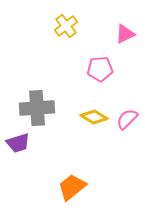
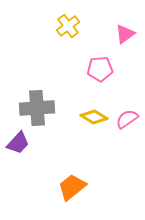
yellow cross: moved 2 px right
pink triangle: rotated 10 degrees counterclockwise
pink semicircle: rotated 10 degrees clockwise
purple trapezoid: rotated 30 degrees counterclockwise
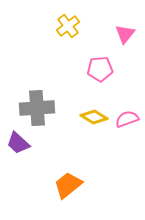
pink triangle: rotated 15 degrees counterclockwise
pink semicircle: rotated 15 degrees clockwise
purple trapezoid: rotated 90 degrees clockwise
orange trapezoid: moved 4 px left, 2 px up
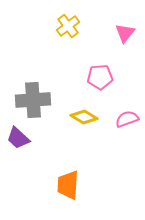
pink triangle: moved 1 px up
pink pentagon: moved 8 px down
gray cross: moved 4 px left, 8 px up
yellow diamond: moved 10 px left
purple trapezoid: moved 5 px up
orange trapezoid: rotated 48 degrees counterclockwise
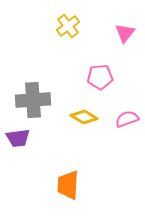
purple trapezoid: rotated 50 degrees counterclockwise
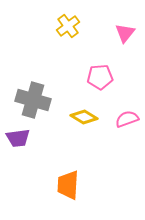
gray cross: rotated 20 degrees clockwise
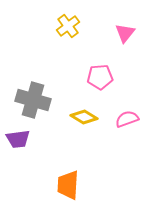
purple trapezoid: moved 1 px down
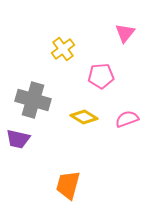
yellow cross: moved 5 px left, 23 px down
pink pentagon: moved 1 px right, 1 px up
purple trapezoid: rotated 20 degrees clockwise
orange trapezoid: rotated 12 degrees clockwise
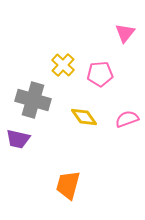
yellow cross: moved 16 px down; rotated 10 degrees counterclockwise
pink pentagon: moved 1 px left, 2 px up
yellow diamond: rotated 24 degrees clockwise
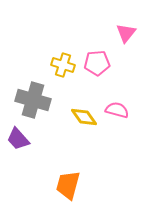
pink triangle: moved 1 px right
yellow cross: rotated 25 degrees counterclockwise
pink pentagon: moved 3 px left, 11 px up
pink semicircle: moved 10 px left, 9 px up; rotated 35 degrees clockwise
purple trapezoid: rotated 35 degrees clockwise
